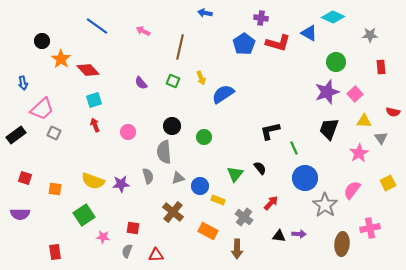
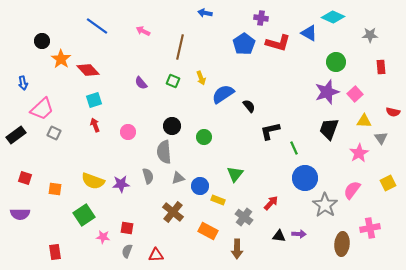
black semicircle at (260, 168): moved 11 px left, 62 px up
red square at (133, 228): moved 6 px left
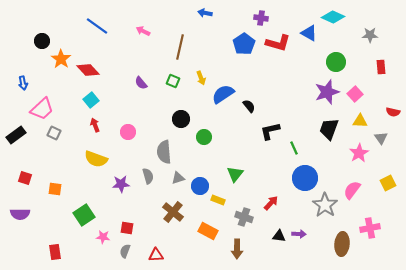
cyan square at (94, 100): moved 3 px left; rotated 21 degrees counterclockwise
yellow triangle at (364, 121): moved 4 px left
black circle at (172, 126): moved 9 px right, 7 px up
yellow semicircle at (93, 181): moved 3 px right, 22 px up
gray cross at (244, 217): rotated 18 degrees counterclockwise
gray semicircle at (127, 251): moved 2 px left
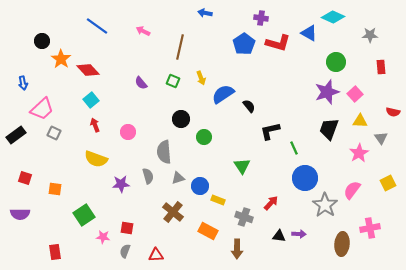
green triangle at (235, 174): moved 7 px right, 8 px up; rotated 12 degrees counterclockwise
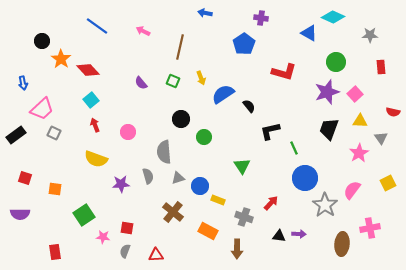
red L-shape at (278, 43): moved 6 px right, 29 px down
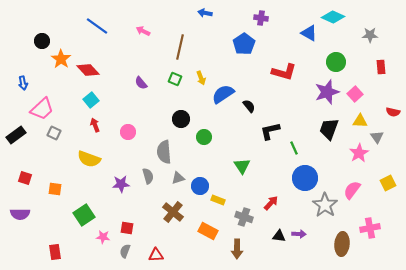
green square at (173, 81): moved 2 px right, 2 px up
gray triangle at (381, 138): moved 4 px left, 1 px up
yellow semicircle at (96, 159): moved 7 px left
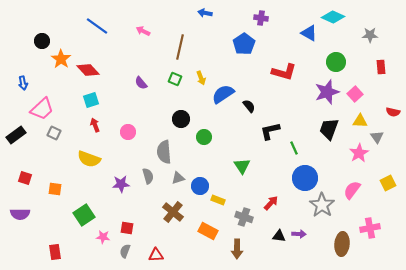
cyan square at (91, 100): rotated 21 degrees clockwise
gray star at (325, 205): moved 3 px left
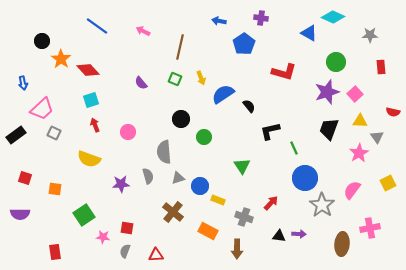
blue arrow at (205, 13): moved 14 px right, 8 px down
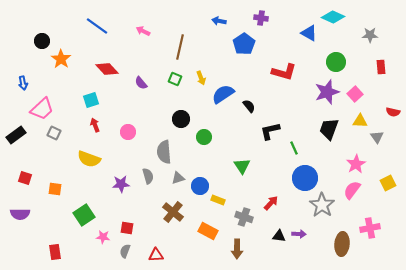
red diamond at (88, 70): moved 19 px right, 1 px up
pink star at (359, 153): moved 3 px left, 11 px down
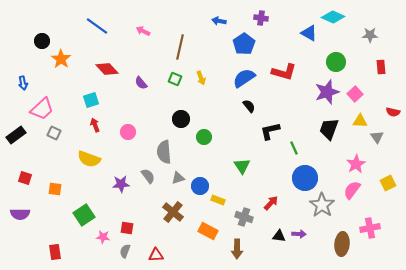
blue semicircle at (223, 94): moved 21 px right, 16 px up
gray semicircle at (148, 176): rotated 21 degrees counterclockwise
